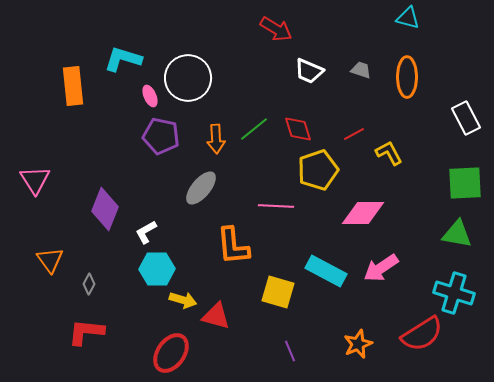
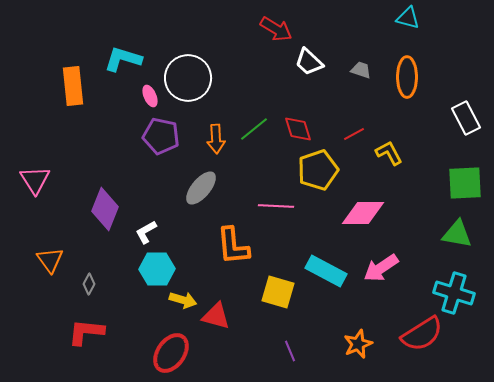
white trapezoid: moved 9 px up; rotated 20 degrees clockwise
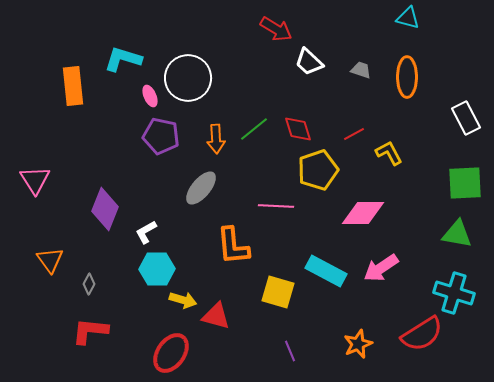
red L-shape: moved 4 px right, 1 px up
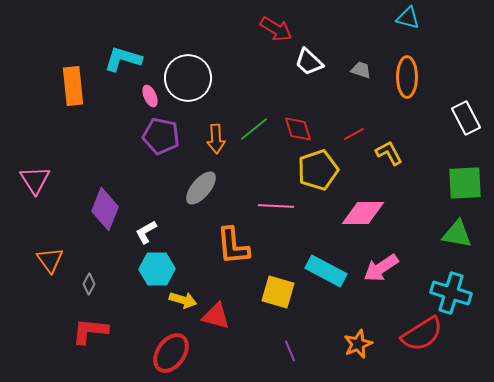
cyan cross: moved 3 px left
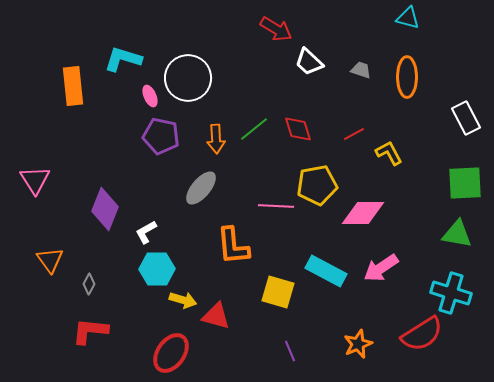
yellow pentagon: moved 1 px left, 15 px down; rotated 9 degrees clockwise
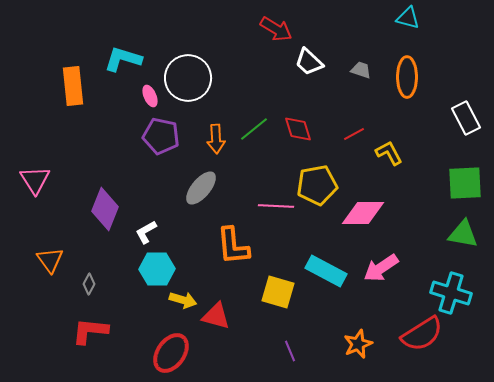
green triangle: moved 6 px right
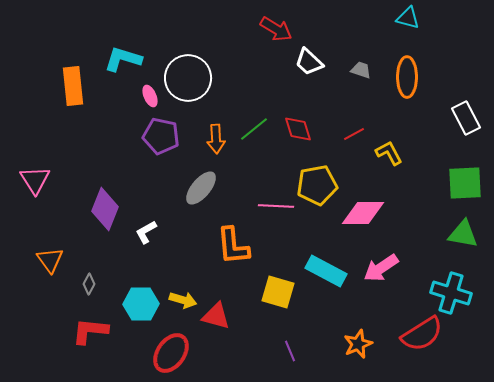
cyan hexagon: moved 16 px left, 35 px down
